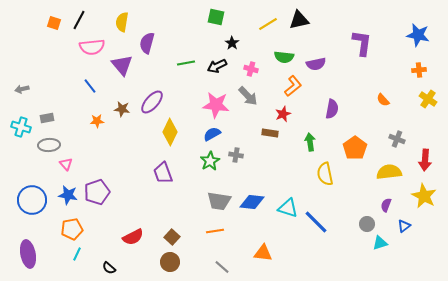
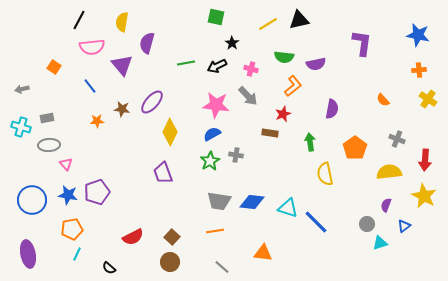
orange square at (54, 23): moved 44 px down; rotated 16 degrees clockwise
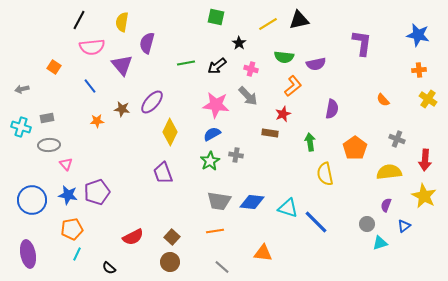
black star at (232, 43): moved 7 px right
black arrow at (217, 66): rotated 12 degrees counterclockwise
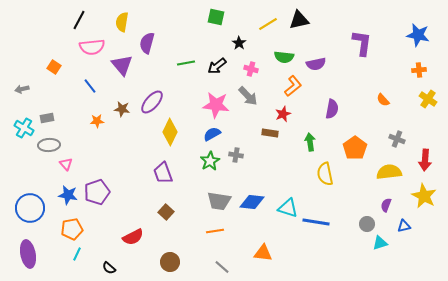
cyan cross at (21, 127): moved 3 px right, 1 px down; rotated 12 degrees clockwise
blue circle at (32, 200): moved 2 px left, 8 px down
blue line at (316, 222): rotated 36 degrees counterclockwise
blue triangle at (404, 226): rotated 24 degrees clockwise
brown square at (172, 237): moved 6 px left, 25 px up
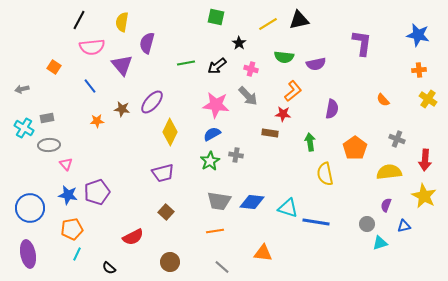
orange L-shape at (293, 86): moved 5 px down
red star at (283, 114): rotated 28 degrees clockwise
purple trapezoid at (163, 173): rotated 85 degrees counterclockwise
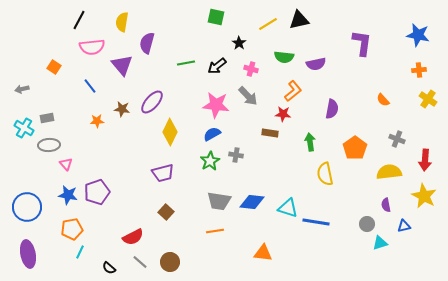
purple semicircle at (386, 205): rotated 32 degrees counterclockwise
blue circle at (30, 208): moved 3 px left, 1 px up
cyan line at (77, 254): moved 3 px right, 2 px up
gray line at (222, 267): moved 82 px left, 5 px up
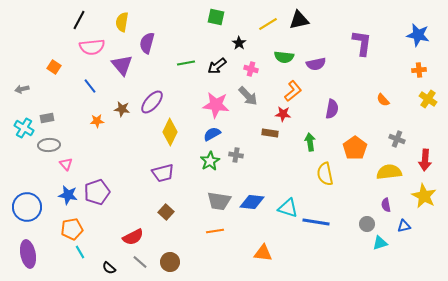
cyan line at (80, 252): rotated 56 degrees counterclockwise
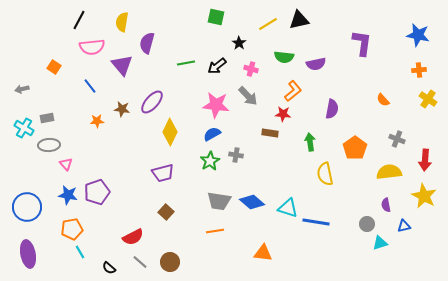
blue diamond at (252, 202): rotated 35 degrees clockwise
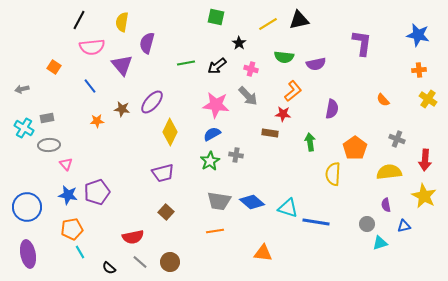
yellow semicircle at (325, 174): moved 8 px right; rotated 15 degrees clockwise
red semicircle at (133, 237): rotated 15 degrees clockwise
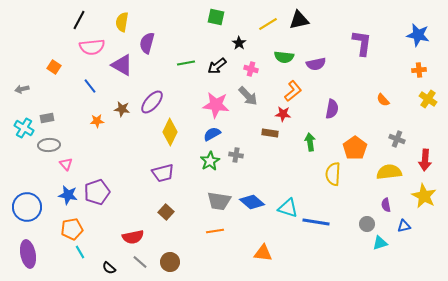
purple triangle at (122, 65): rotated 20 degrees counterclockwise
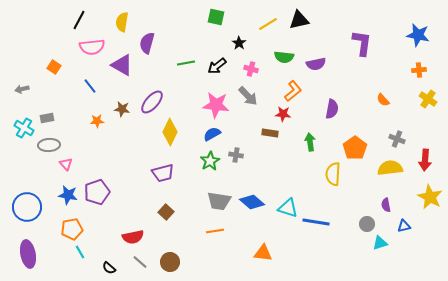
yellow semicircle at (389, 172): moved 1 px right, 4 px up
yellow star at (424, 196): moved 6 px right, 1 px down
